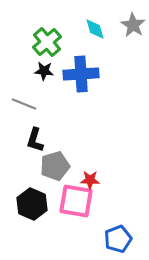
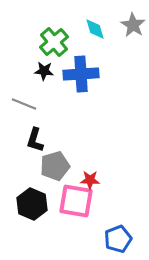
green cross: moved 7 px right
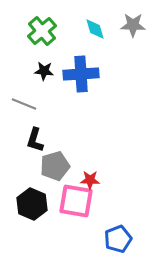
gray star: rotated 30 degrees counterclockwise
green cross: moved 12 px left, 11 px up
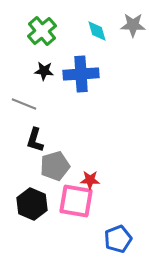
cyan diamond: moved 2 px right, 2 px down
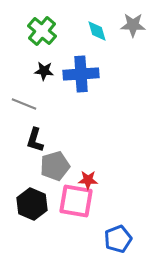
green cross: rotated 8 degrees counterclockwise
red star: moved 2 px left
